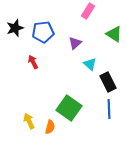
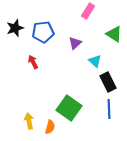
cyan triangle: moved 5 px right, 3 px up
yellow arrow: rotated 14 degrees clockwise
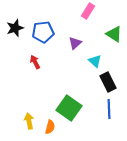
red arrow: moved 2 px right
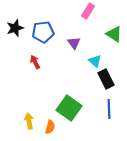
purple triangle: moved 1 px left; rotated 24 degrees counterclockwise
black rectangle: moved 2 px left, 3 px up
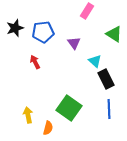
pink rectangle: moved 1 px left
yellow arrow: moved 1 px left, 6 px up
orange semicircle: moved 2 px left, 1 px down
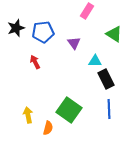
black star: moved 1 px right
cyan triangle: rotated 40 degrees counterclockwise
green square: moved 2 px down
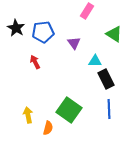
black star: rotated 24 degrees counterclockwise
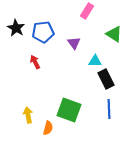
green square: rotated 15 degrees counterclockwise
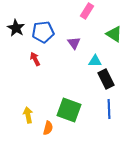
red arrow: moved 3 px up
